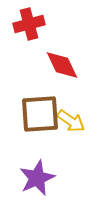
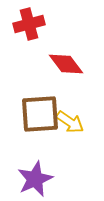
red diamond: moved 4 px right, 1 px up; rotated 12 degrees counterclockwise
yellow arrow: moved 1 px left, 1 px down
purple star: moved 2 px left, 1 px down
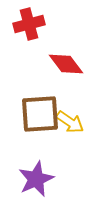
purple star: moved 1 px right
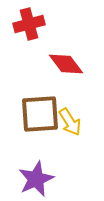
yellow arrow: rotated 24 degrees clockwise
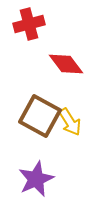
brown square: moved 2 px down; rotated 33 degrees clockwise
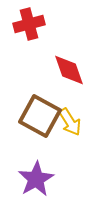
red diamond: moved 3 px right, 6 px down; rotated 18 degrees clockwise
purple star: rotated 6 degrees counterclockwise
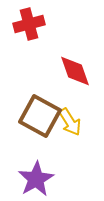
red diamond: moved 6 px right, 1 px down
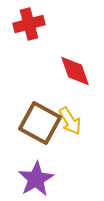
brown square: moved 7 px down
yellow arrow: moved 1 px up
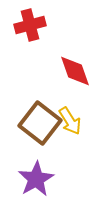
red cross: moved 1 px right, 1 px down
brown square: rotated 9 degrees clockwise
